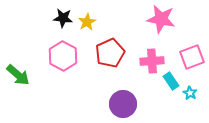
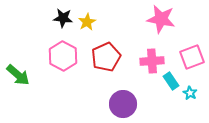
red pentagon: moved 4 px left, 4 px down
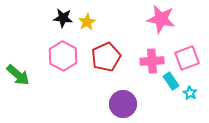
pink square: moved 5 px left, 1 px down
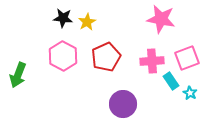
green arrow: rotated 70 degrees clockwise
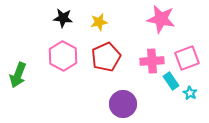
yellow star: moved 12 px right; rotated 18 degrees clockwise
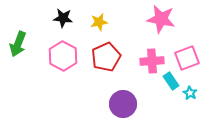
green arrow: moved 31 px up
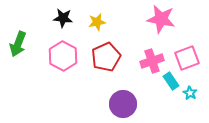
yellow star: moved 2 px left
pink cross: rotated 15 degrees counterclockwise
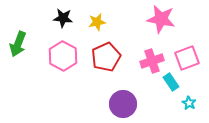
cyan rectangle: moved 1 px down
cyan star: moved 1 px left, 10 px down
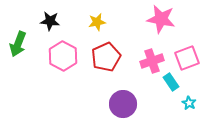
black star: moved 13 px left, 3 px down
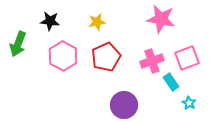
purple circle: moved 1 px right, 1 px down
